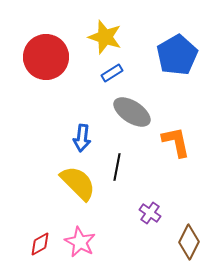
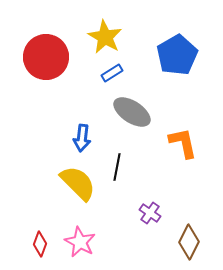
yellow star: rotated 12 degrees clockwise
orange L-shape: moved 7 px right, 1 px down
red diamond: rotated 40 degrees counterclockwise
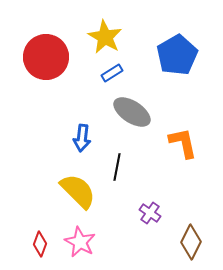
yellow semicircle: moved 8 px down
brown diamond: moved 2 px right
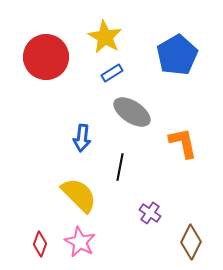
black line: moved 3 px right
yellow semicircle: moved 1 px right, 4 px down
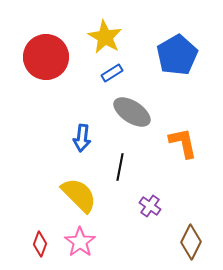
purple cross: moved 7 px up
pink star: rotated 8 degrees clockwise
